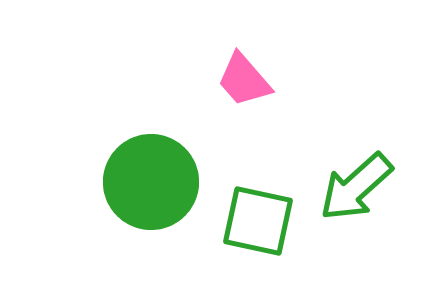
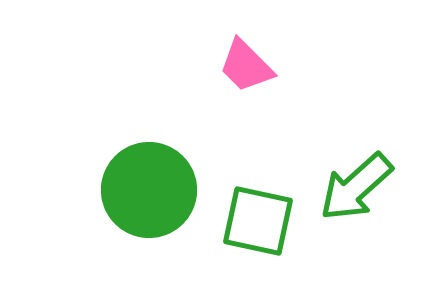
pink trapezoid: moved 2 px right, 14 px up; rotated 4 degrees counterclockwise
green circle: moved 2 px left, 8 px down
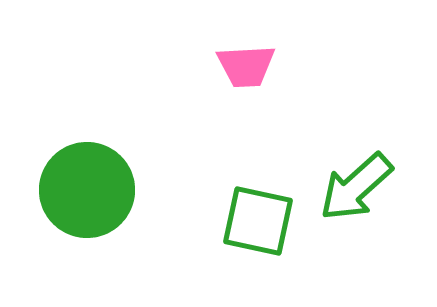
pink trapezoid: rotated 48 degrees counterclockwise
green circle: moved 62 px left
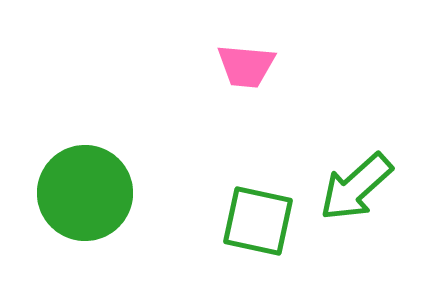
pink trapezoid: rotated 8 degrees clockwise
green circle: moved 2 px left, 3 px down
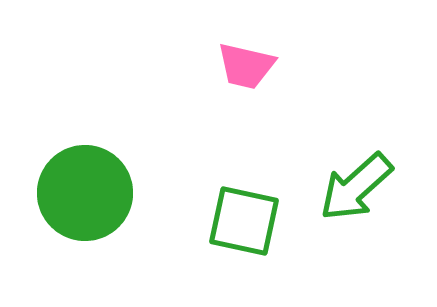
pink trapezoid: rotated 8 degrees clockwise
green square: moved 14 px left
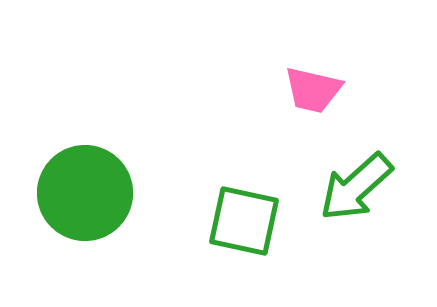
pink trapezoid: moved 67 px right, 24 px down
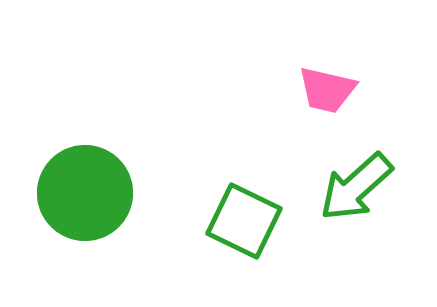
pink trapezoid: moved 14 px right
green square: rotated 14 degrees clockwise
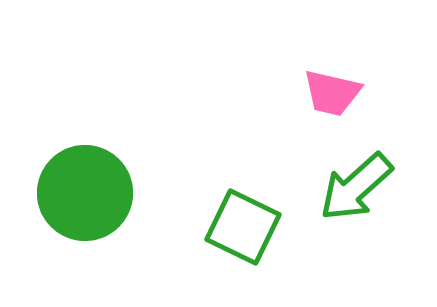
pink trapezoid: moved 5 px right, 3 px down
green square: moved 1 px left, 6 px down
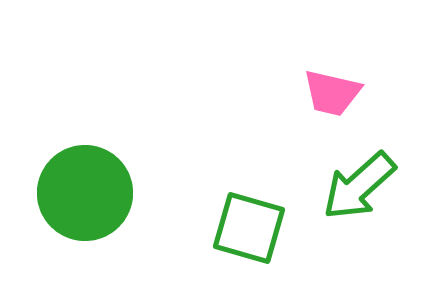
green arrow: moved 3 px right, 1 px up
green square: moved 6 px right, 1 px down; rotated 10 degrees counterclockwise
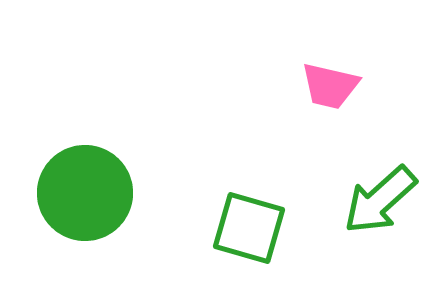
pink trapezoid: moved 2 px left, 7 px up
green arrow: moved 21 px right, 14 px down
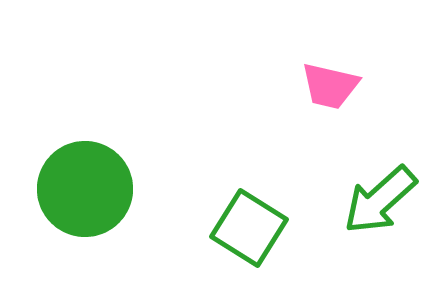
green circle: moved 4 px up
green square: rotated 16 degrees clockwise
